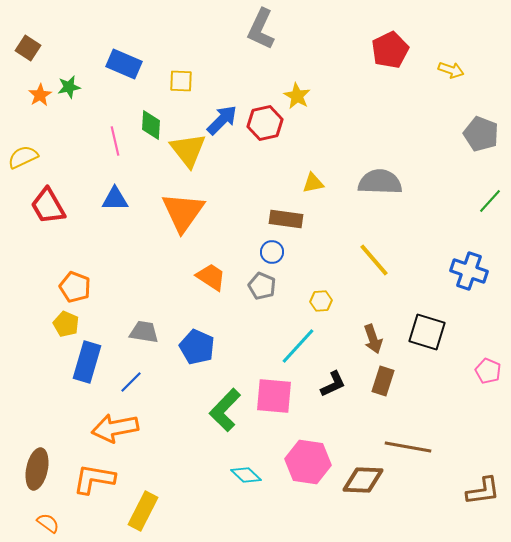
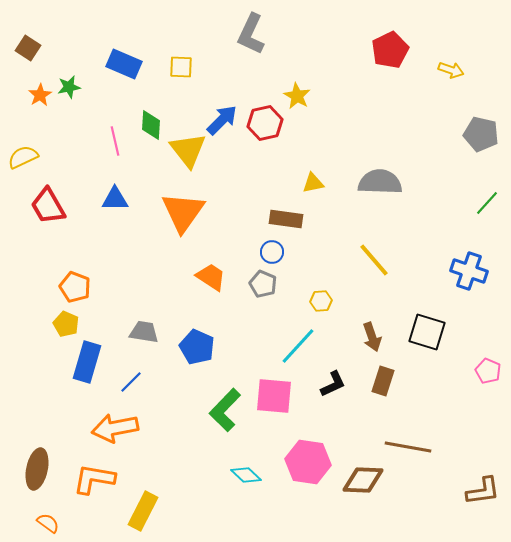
gray L-shape at (261, 29): moved 10 px left, 5 px down
yellow square at (181, 81): moved 14 px up
gray pentagon at (481, 134): rotated 8 degrees counterclockwise
green line at (490, 201): moved 3 px left, 2 px down
gray pentagon at (262, 286): moved 1 px right, 2 px up
brown arrow at (373, 339): moved 1 px left, 2 px up
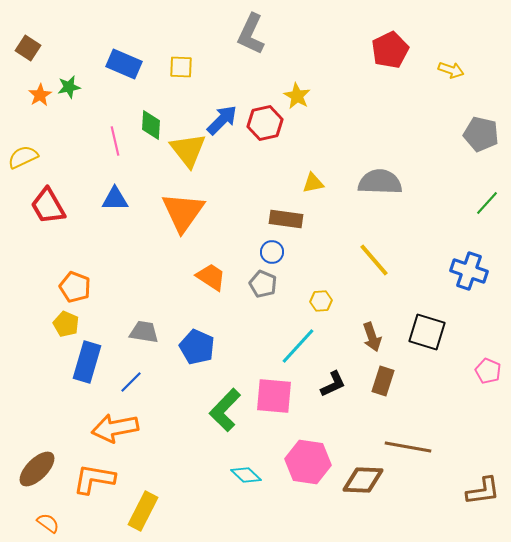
brown ellipse at (37, 469): rotated 33 degrees clockwise
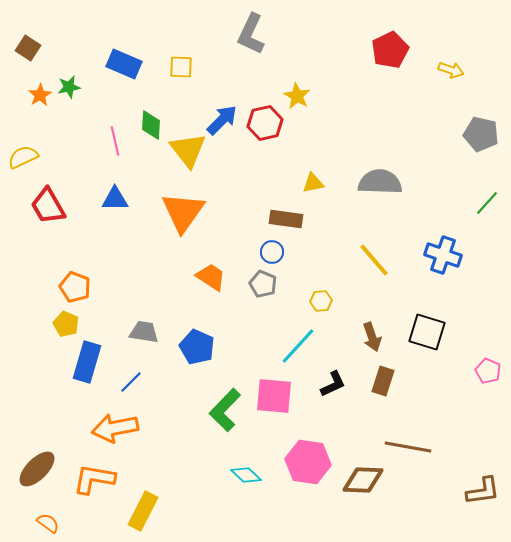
blue cross at (469, 271): moved 26 px left, 16 px up
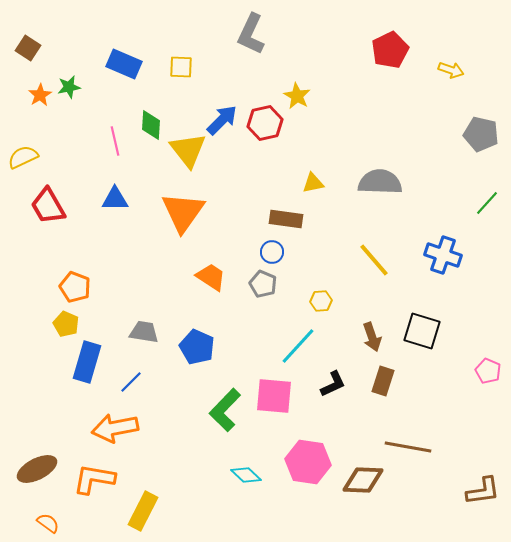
black square at (427, 332): moved 5 px left, 1 px up
brown ellipse at (37, 469): rotated 18 degrees clockwise
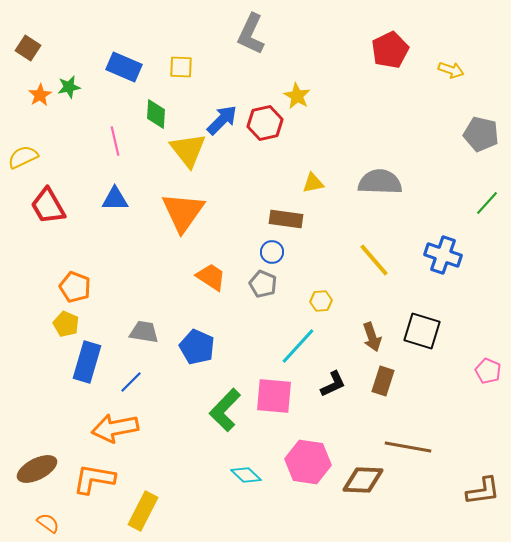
blue rectangle at (124, 64): moved 3 px down
green diamond at (151, 125): moved 5 px right, 11 px up
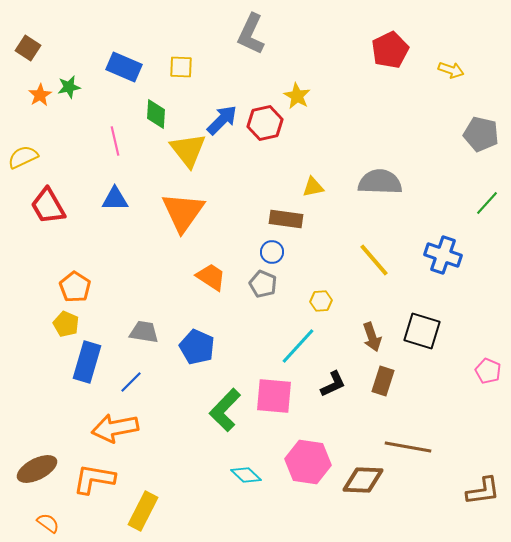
yellow triangle at (313, 183): moved 4 px down
orange pentagon at (75, 287): rotated 12 degrees clockwise
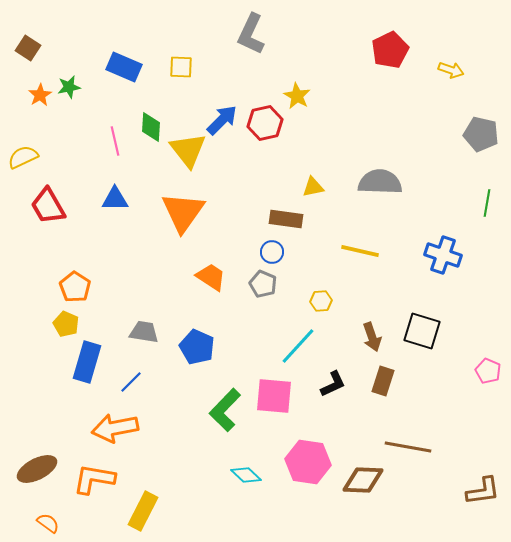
green diamond at (156, 114): moved 5 px left, 13 px down
green line at (487, 203): rotated 32 degrees counterclockwise
yellow line at (374, 260): moved 14 px left, 9 px up; rotated 36 degrees counterclockwise
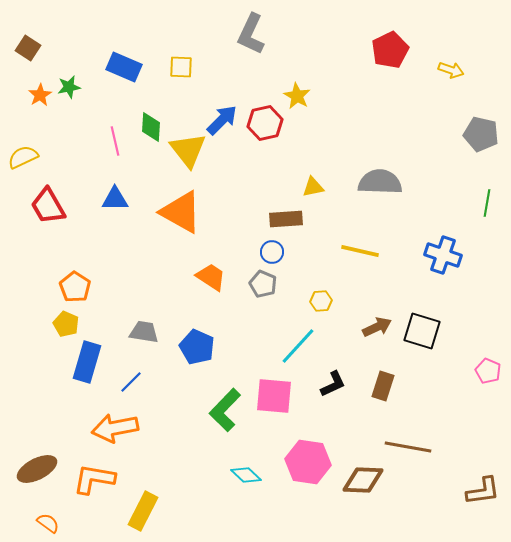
orange triangle at (183, 212): moved 2 px left; rotated 36 degrees counterclockwise
brown rectangle at (286, 219): rotated 12 degrees counterclockwise
brown arrow at (372, 337): moved 5 px right, 10 px up; rotated 96 degrees counterclockwise
brown rectangle at (383, 381): moved 5 px down
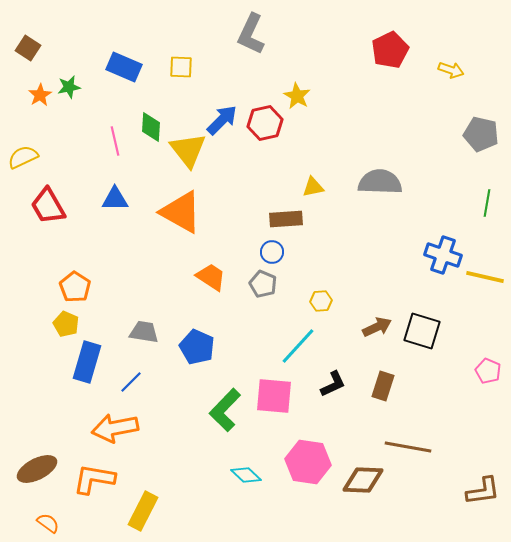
yellow line at (360, 251): moved 125 px right, 26 px down
